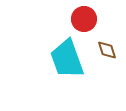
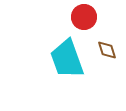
red circle: moved 2 px up
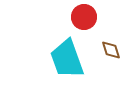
brown diamond: moved 4 px right
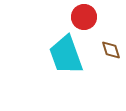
cyan trapezoid: moved 1 px left, 4 px up
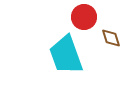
brown diamond: moved 12 px up
